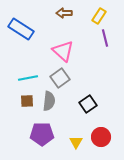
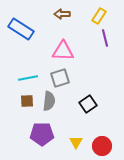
brown arrow: moved 2 px left, 1 px down
pink triangle: rotated 40 degrees counterclockwise
gray square: rotated 18 degrees clockwise
red circle: moved 1 px right, 9 px down
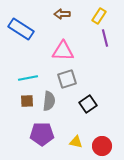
gray square: moved 7 px right, 1 px down
yellow triangle: rotated 48 degrees counterclockwise
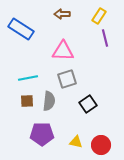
red circle: moved 1 px left, 1 px up
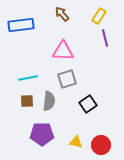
brown arrow: rotated 49 degrees clockwise
blue rectangle: moved 4 px up; rotated 40 degrees counterclockwise
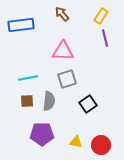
yellow rectangle: moved 2 px right
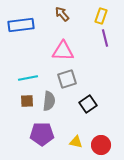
yellow rectangle: rotated 14 degrees counterclockwise
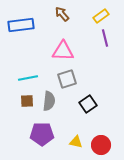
yellow rectangle: rotated 35 degrees clockwise
